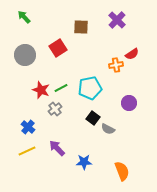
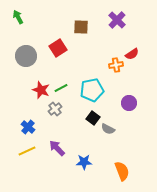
green arrow: moved 6 px left; rotated 16 degrees clockwise
gray circle: moved 1 px right, 1 px down
cyan pentagon: moved 2 px right, 2 px down
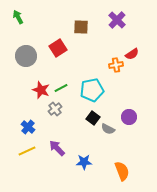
purple circle: moved 14 px down
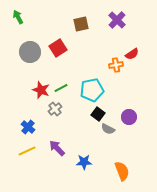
brown square: moved 3 px up; rotated 14 degrees counterclockwise
gray circle: moved 4 px right, 4 px up
black square: moved 5 px right, 4 px up
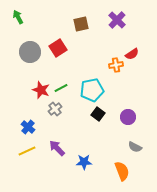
purple circle: moved 1 px left
gray semicircle: moved 27 px right, 18 px down
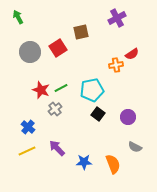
purple cross: moved 2 px up; rotated 18 degrees clockwise
brown square: moved 8 px down
orange semicircle: moved 9 px left, 7 px up
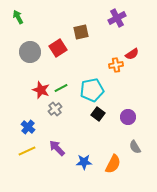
gray semicircle: rotated 32 degrees clockwise
orange semicircle: rotated 48 degrees clockwise
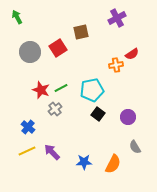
green arrow: moved 1 px left
purple arrow: moved 5 px left, 4 px down
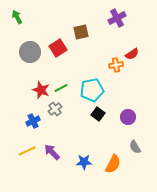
blue cross: moved 5 px right, 6 px up; rotated 24 degrees clockwise
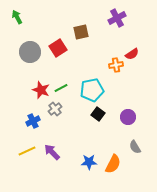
blue star: moved 5 px right
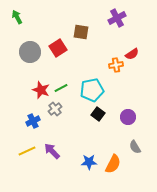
brown square: rotated 21 degrees clockwise
purple arrow: moved 1 px up
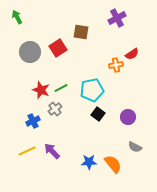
gray semicircle: rotated 32 degrees counterclockwise
orange semicircle: rotated 66 degrees counterclockwise
